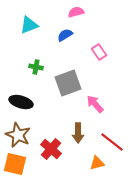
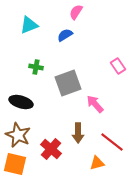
pink semicircle: rotated 42 degrees counterclockwise
pink rectangle: moved 19 px right, 14 px down
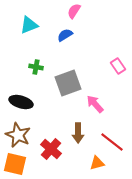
pink semicircle: moved 2 px left, 1 px up
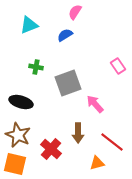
pink semicircle: moved 1 px right, 1 px down
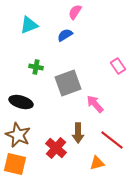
red line: moved 2 px up
red cross: moved 5 px right, 1 px up
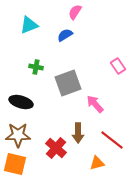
brown star: rotated 25 degrees counterclockwise
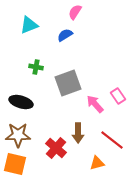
pink rectangle: moved 30 px down
